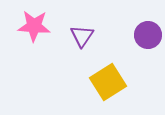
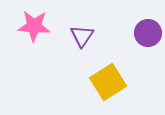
purple circle: moved 2 px up
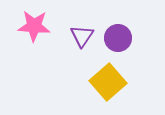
purple circle: moved 30 px left, 5 px down
yellow square: rotated 9 degrees counterclockwise
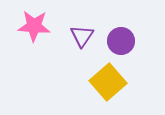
purple circle: moved 3 px right, 3 px down
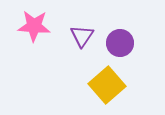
purple circle: moved 1 px left, 2 px down
yellow square: moved 1 px left, 3 px down
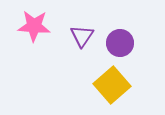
yellow square: moved 5 px right
